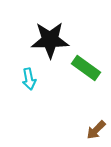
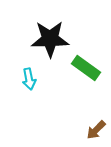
black star: moved 1 px up
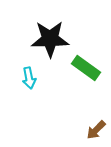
cyan arrow: moved 1 px up
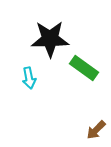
green rectangle: moved 2 px left
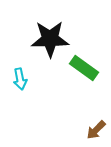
cyan arrow: moved 9 px left, 1 px down
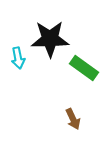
cyan arrow: moved 2 px left, 21 px up
brown arrow: moved 23 px left, 11 px up; rotated 70 degrees counterclockwise
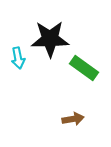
brown arrow: rotated 75 degrees counterclockwise
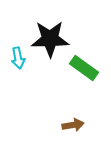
brown arrow: moved 6 px down
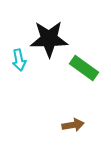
black star: moved 1 px left
cyan arrow: moved 1 px right, 2 px down
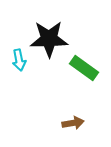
brown arrow: moved 2 px up
